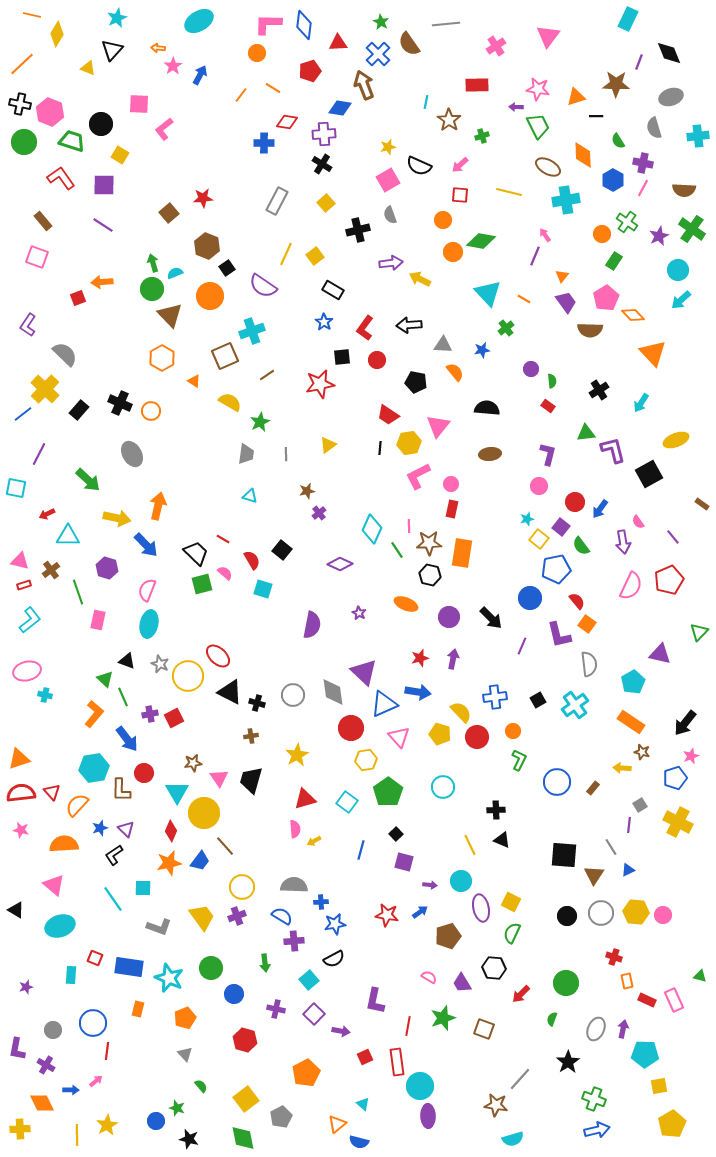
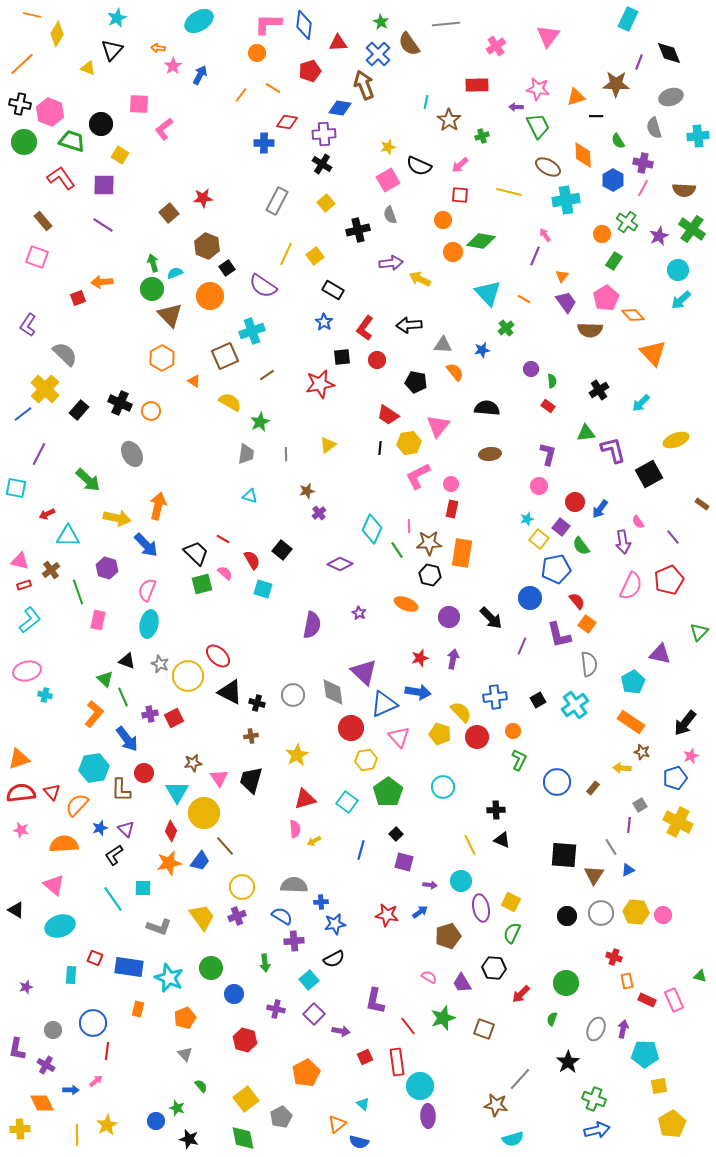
cyan arrow at (641, 403): rotated 12 degrees clockwise
red line at (408, 1026): rotated 48 degrees counterclockwise
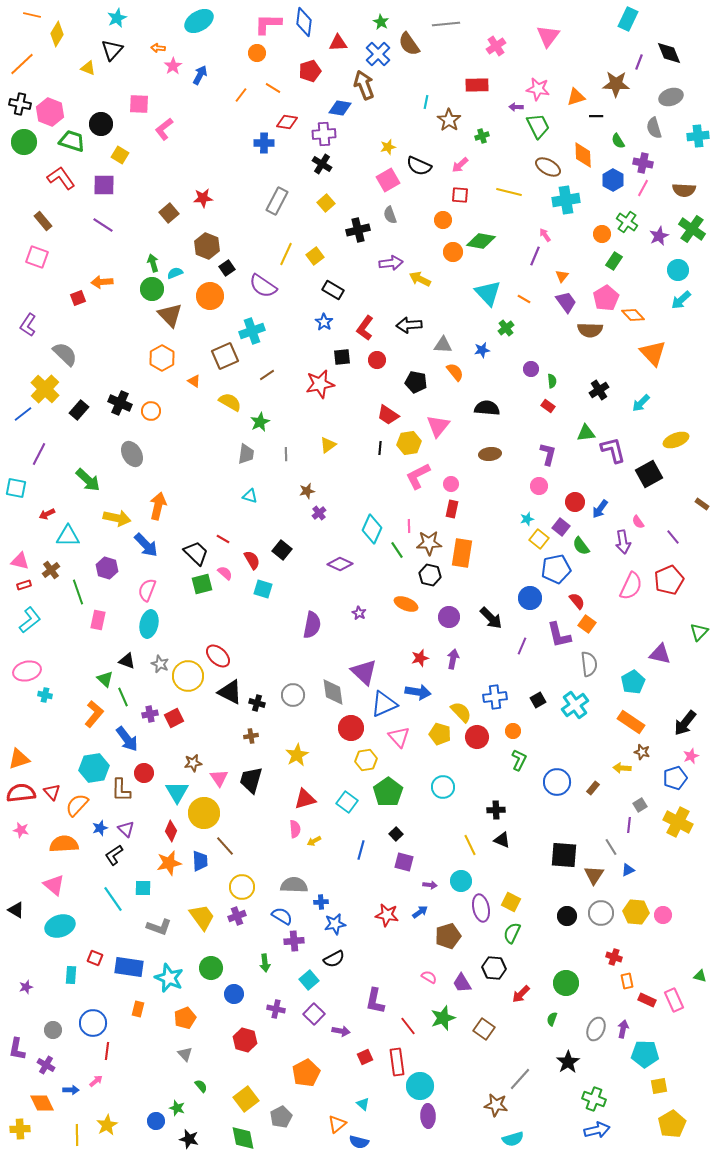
blue diamond at (304, 25): moved 3 px up
blue trapezoid at (200, 861): rotated 40 degrees counterclockwise
brown square at (484, 1029): rotated 15 degrees clockwise
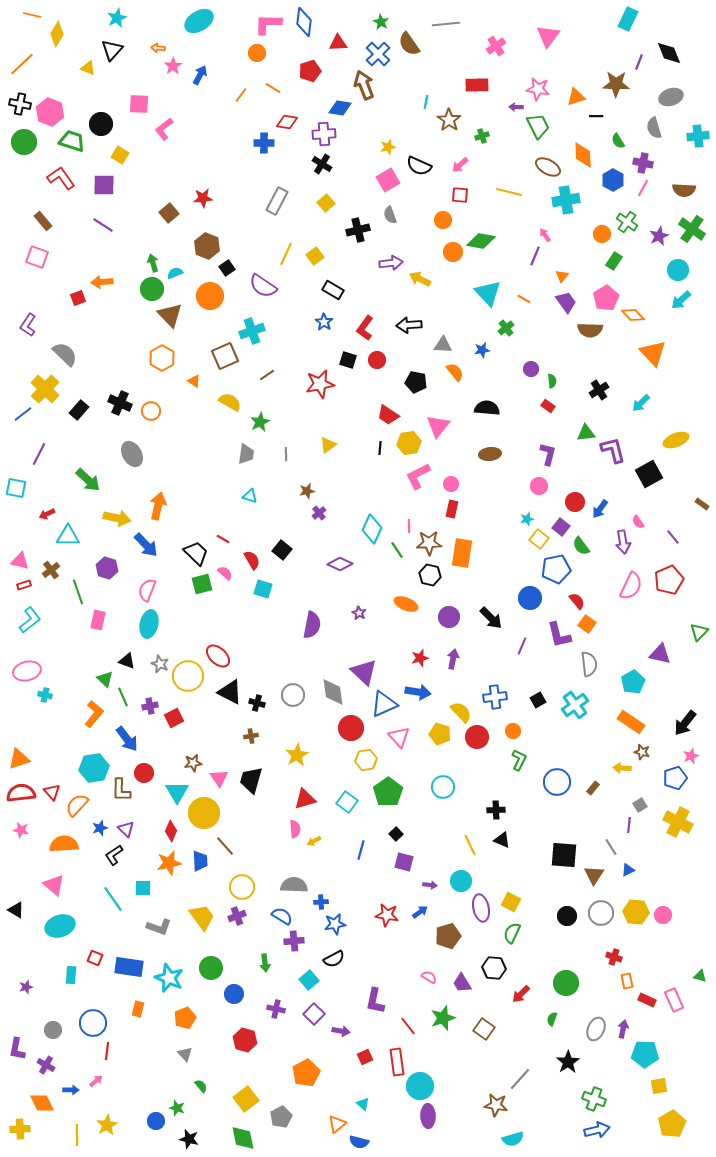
black square at (342, 357): moved 6 px right, 3 px down; rotated 24 degrees clockwise
purple cross at (150, 714): moved 8 px up
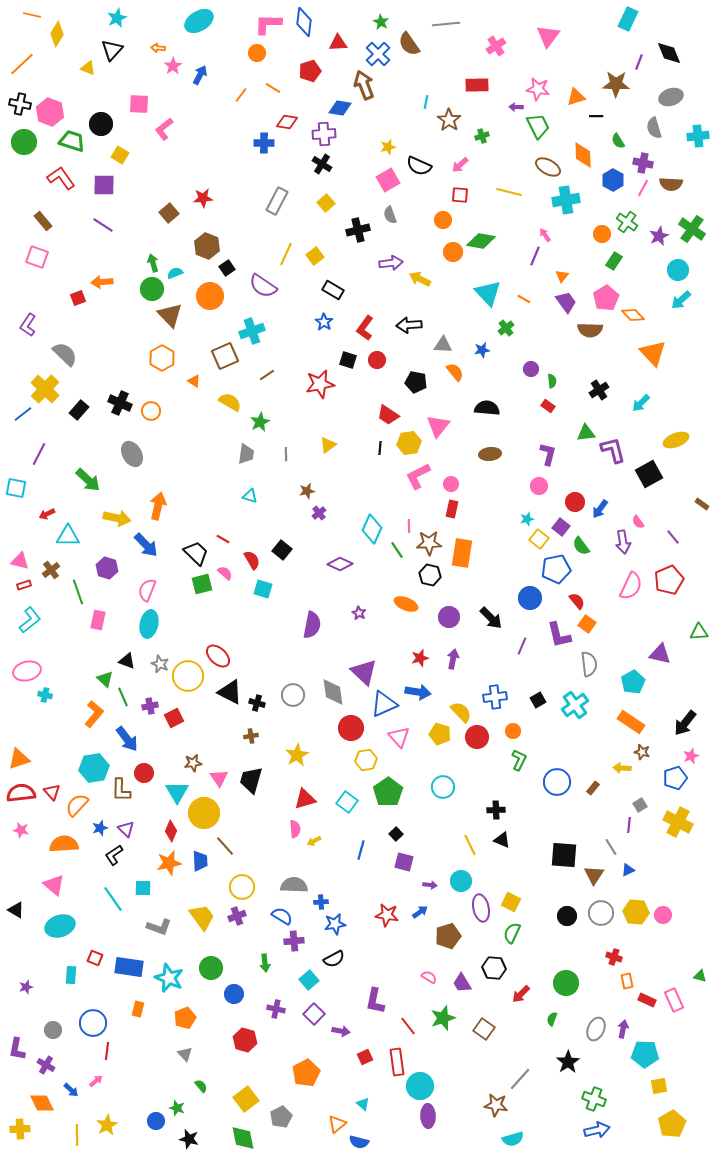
brown semicircle at (684, 190): moved 13 px left, 6 px up
green triangle at (699, 632): rotated 42 degrees clockwise
blue arrow at (71, 1090): rotated 42 degrees clockwise
